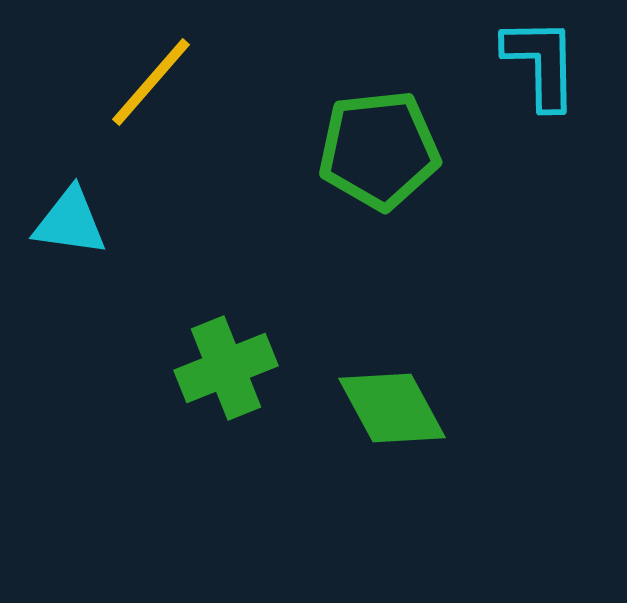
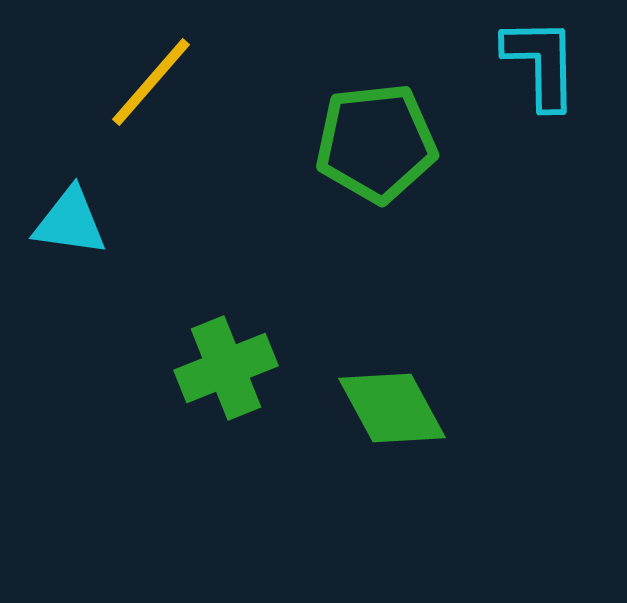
green pentagon: moved 3 px left, 7 px up
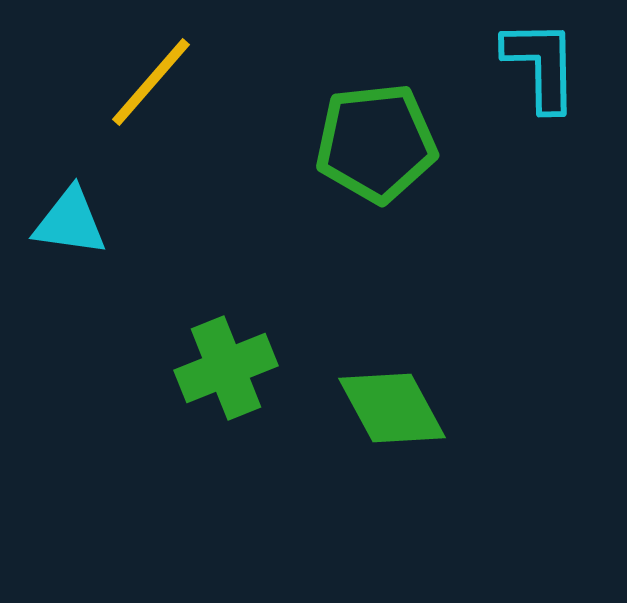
cyan L-shape: moved 2 px down
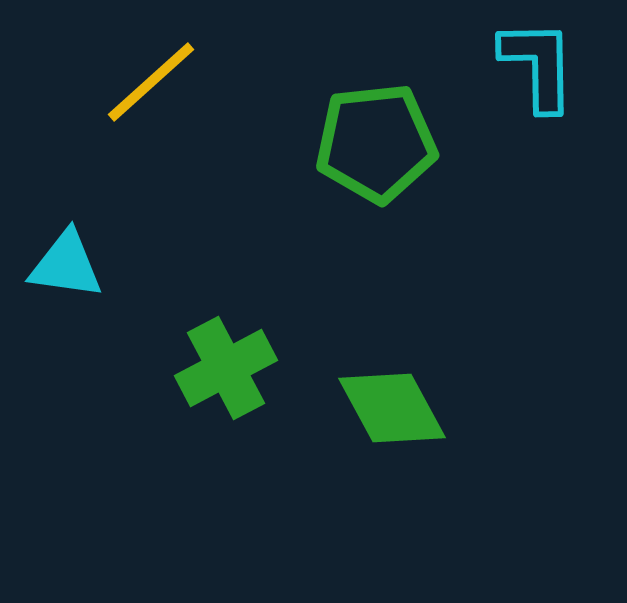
cyan L-shape: moved 3 px left
yellow line: rotated 7 degrees clockwise
cyan triangle: moved 4 px left, 43 px down
green cross: rotated 6 degrees counterclockwise
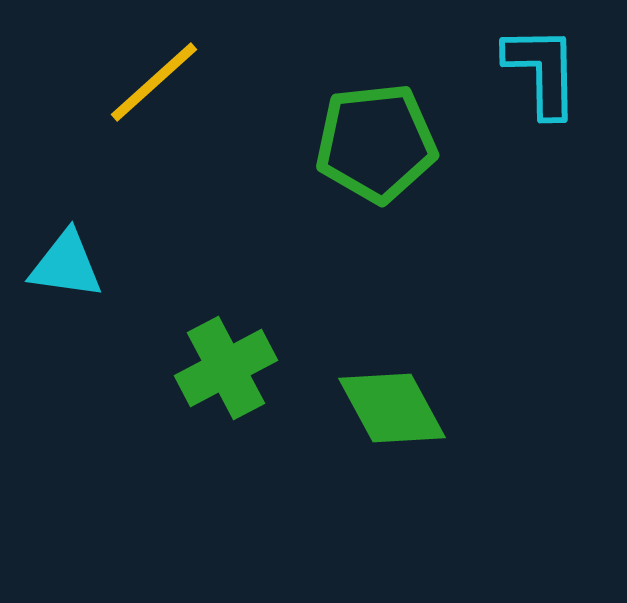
cyan L-shape: moved 4 px right, 6 px down
yellow line: moved 3 px right
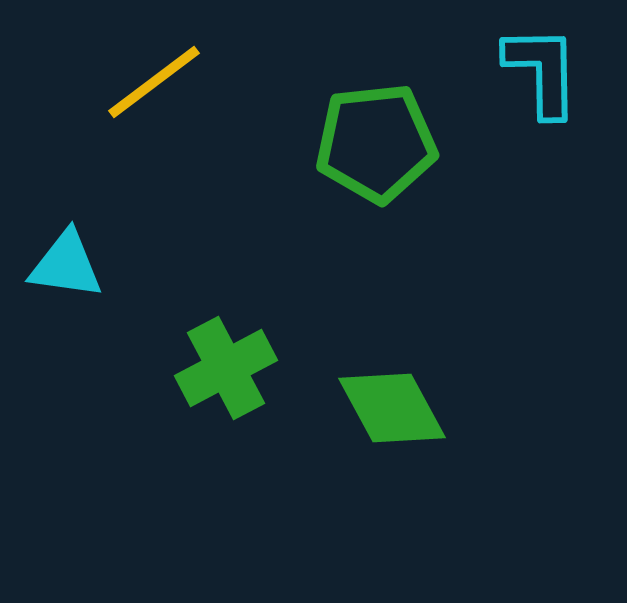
yellow line: rotated 5 degrees clockwise
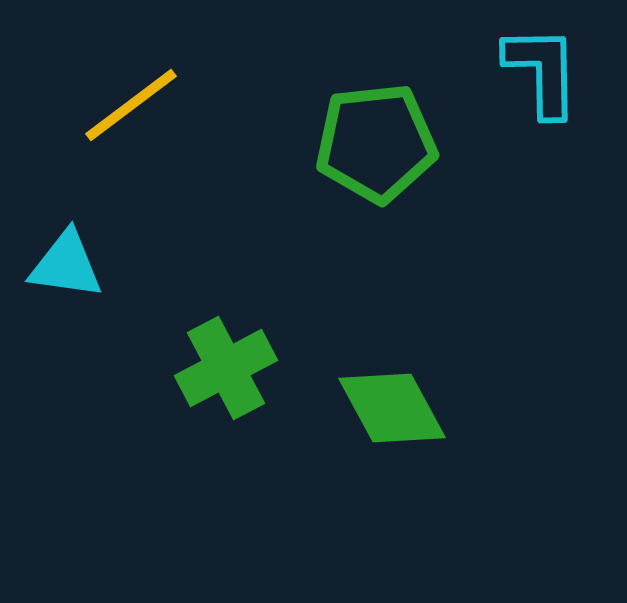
yellow line: moved 23 px left, 23 px down
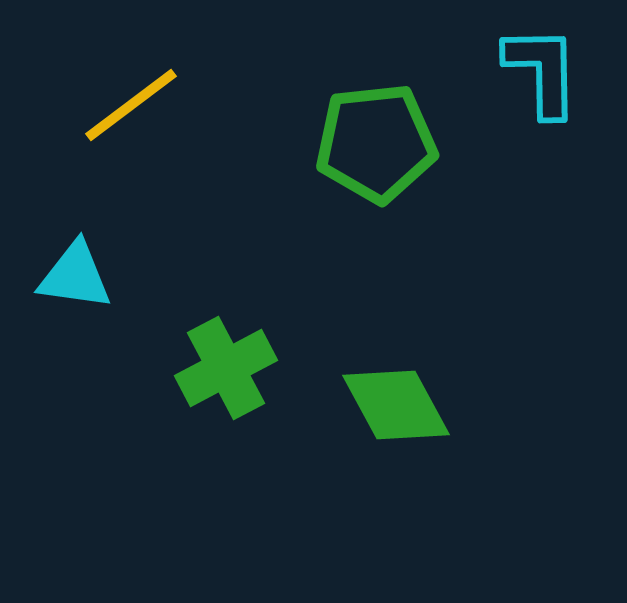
cyan triangle: moved 9 px right, 11 px down
green diamond: moved 4 px right, 3 px up
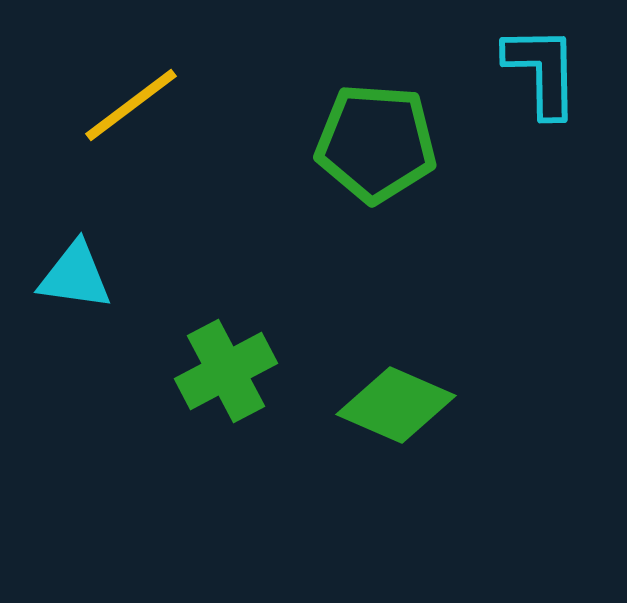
green pentagon: rotated 10 degrees clockwise
green cross: moved 3 px down
green diamond: rotated 38 degrees counterclockwise
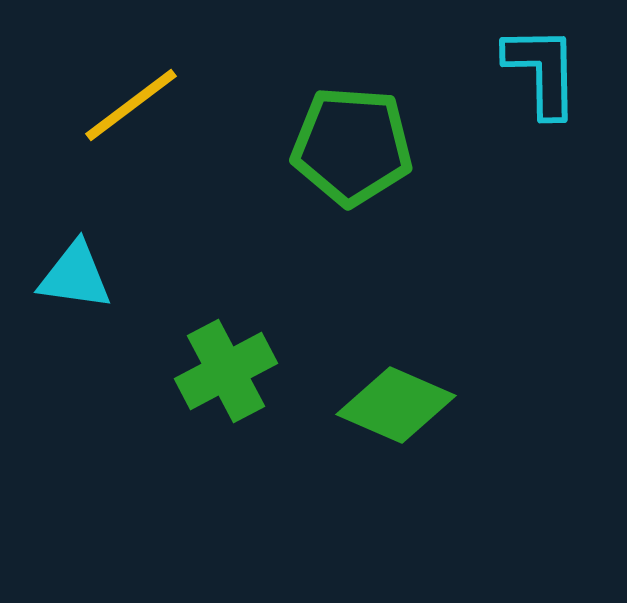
green pentagon: moved 24 px left, 3 px down
